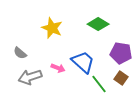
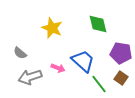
green diamond: rotated 45 degrees clockwise
blue trapezoid: moved 1 px up
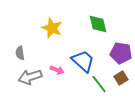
gray semicircle: rotated 40 degrees clockwise
pink arrow: moved 1 px left, 2 px down
brown square: rotated 24 degrees clockwise
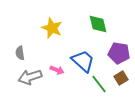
purple pentagon: moved 2 px left
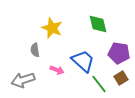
gray semicircle: moved 15 px right, 3 px up
gray arrow: moved 7 px left, 3 px down
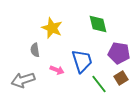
blue trapezoid: moved 1 px left; rotated 30 degrees clockwise
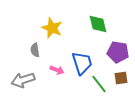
purple pentagon: moved 1 px left, 1 px up
blue trapezoid: moved 2 px down
brown square: rotated 24 degrees clockwise
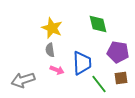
gray semicircle: moved 15 px right
blue trapezoid: rotated 15 degrees clockwise
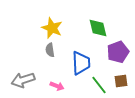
green diamond: moved 4 px down
purple pentagon: rotated 30 degrees counterclockwise
blue trapezoid: moved 1 px left
pink arrow: moved 16 px down
brown square: moved 3 px down
green line: moved 1 px down
